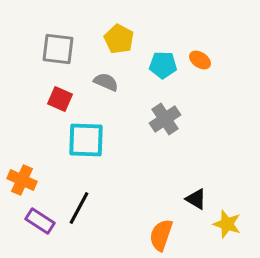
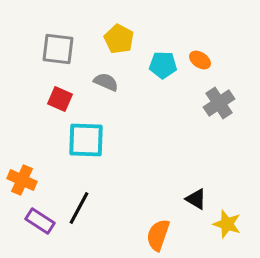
gray cross: moved 54 px right, 16 px up
orange semicircle: moved 3 px left
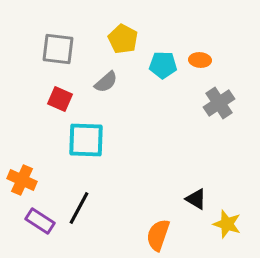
yellow pentagon: moved 4 px right
orange ellipse: rotated 30 degrees counterclockwise
gray semicircle: rotated 115 degrees clockwise
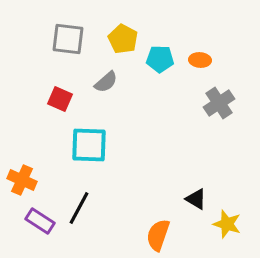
gray square: moved 10 px right, 10 px up
cyan pentagon: moved 3 px left, 6 px up
cyan square: moved 3 px right, 5 px down
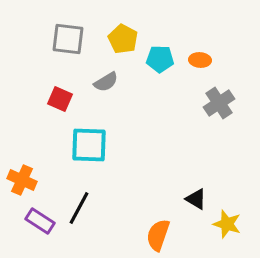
gray semicircle: rotated 10 degrees clockwise
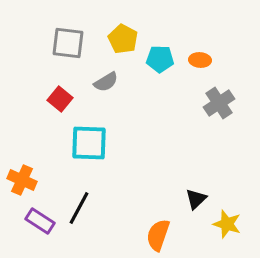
gray square: moved 4 px down
red square: rotated 15 degrees clockwise
cyan square: moved 2 px up
black triangle: rotated 45 degrees clockwise
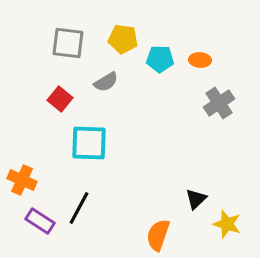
yellow pentagon: rotated 20 degrees counterclockwise
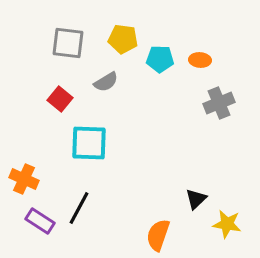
gray cross: rotated 12 degrees clockwise
orange cross: moved 2 px right, 1 px up
yellow star: rotated 8 degrees counterclockwise
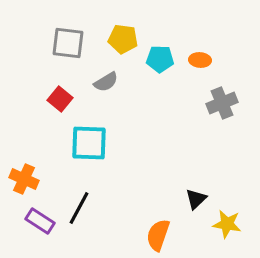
gray cross: moved 3 px right
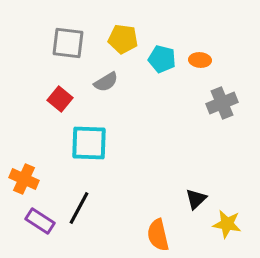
cyan pentagon: moved 2 px right; rotated 12 degrees clockwise
orange semicircle: rotated 32 degrees counterclockwise
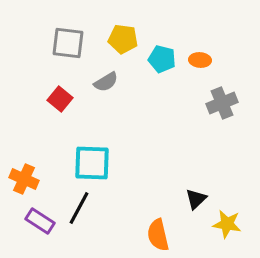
cyan square: moved 3 px right, 20 px down
